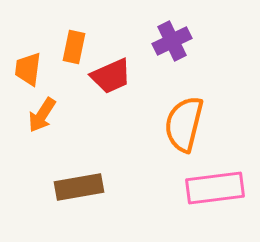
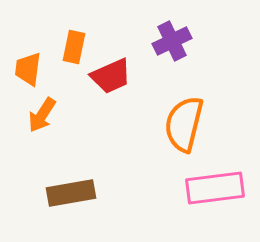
brown rectangle: moved 8 px left, 6 px down
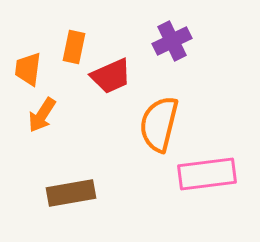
orange semicircle: moved 25 px left
pink rectangle: moved 8 px left, 14 px up
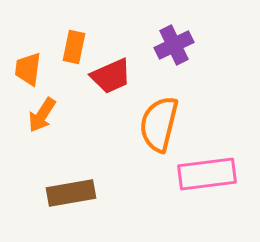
purple cross: moved 2 px right, 4 px down
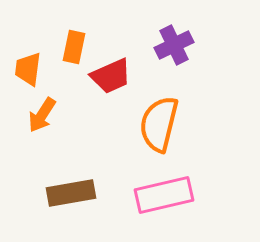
pink rectangle: moved 43 px left, 21 px down; rotated 6 degrees counterclockwise
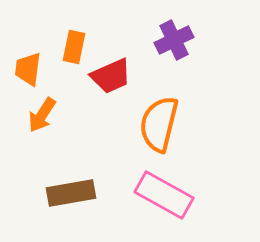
purple cross: moved 5 px up
pink rectangle: rotated 42 degrees clockwise
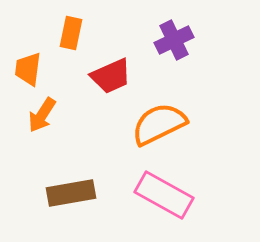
orange rectangle: moved 3 px left, 14 px up
orange semicircle: rotated 50 degrees clockwise
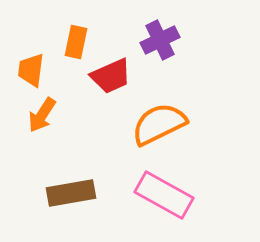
orange rectangle: moved 5 px right, 9 px down
purple cross: moved 14 px left
orange trapezoid: moved 3 px right, 1 px down
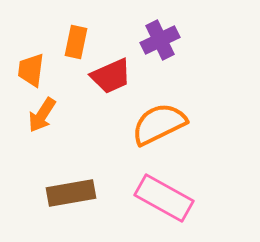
pink rectangle: moved 3 px down
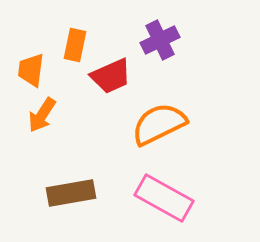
orange rectangle: moved 1 px left, 3 px down
